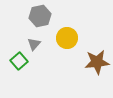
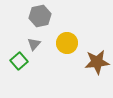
yellow circle: moved 5 px down
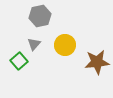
yellow circle: moved 2 px left, 2 px down
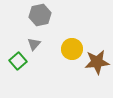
gray hexagon: moved 1 px up
yellow circle: moved 7 px right, 4 px down
green square: moved 1 px left
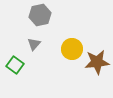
green square: moved 3 px left, 4 px down; rotated 12 degrees counterclockwise
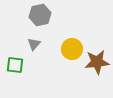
green square: rotated 30 degrees counterclockwise
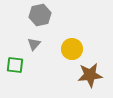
brown star: moved 7 px left, 13 px down
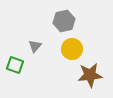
gray hexagon: moved 24 px right, 6 px down
gray triangle: moved 1 px right, 2 px down
green square: rotated 12 degrees clockwise
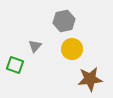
brown star: moved 4 px down
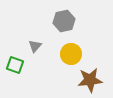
yellow circle: moved 1 px left, 5 px down
brown star: moved 1 px down
